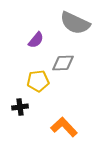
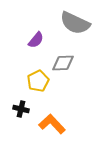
yellow pentagon: rotated 20 degrees counterclockwise
black cross: moved 1 px right, 2 px down; rotated 21 degrees clockwise
orange L-shape: moved 12 px left, 3 px up
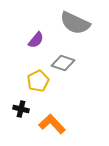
gray diamond: rotated 20 degrees clockwise
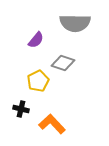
gray semicircle: rotated 24 degrees counterclockwise
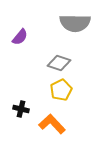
purple semicircle: moved 16 px left, 3 px up
gray diamond: moved 4 px left
yellow pentagon: moved 23 px right, 9 px down
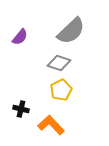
gray semicircle: moved 4 px left, 8 px down; rotated 44 degrees counterclockwise
orange L-shape: moved 1 px left, 1 px down
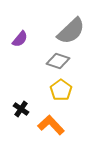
purple semicircle: moved 2 px down
gray diamond: moved 1 px left, 2 px up
yellow pentagon: rotated 10 degrees counterclockwise
black cross: rotated 21 degrees clockwise
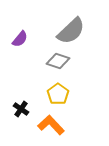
yellow pentagon: moved 3 px left, 4 px down
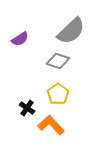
purple semicircle: rotated 18 degrees clockwise
black cross: moved 6 px right, 1 px up
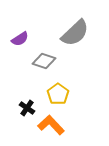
gray semicircle: moved 4 px right, 2 px down
gray diamond: moved 14 px left
